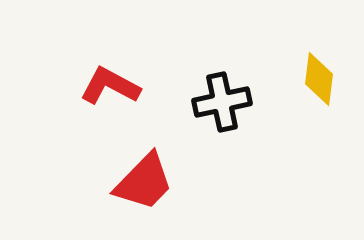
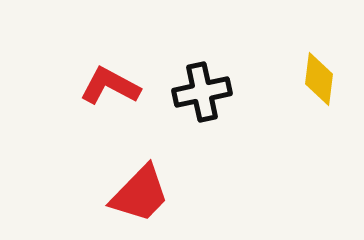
black cross: moved 20 px left, 10 px up
red trapezoid: moved 4 px left, 12 px down
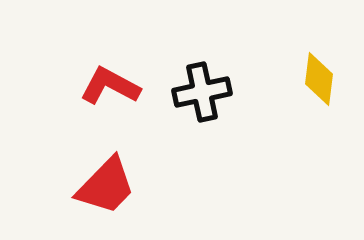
red trapezoid: moved 34 px left, 8 px up
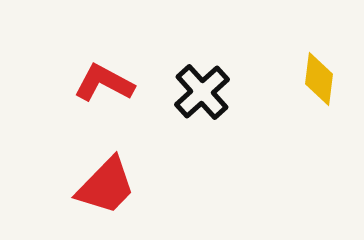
red L-shape: moved 6 px left, 3 px up
black cross: rotated 30 degrees counterclockwise
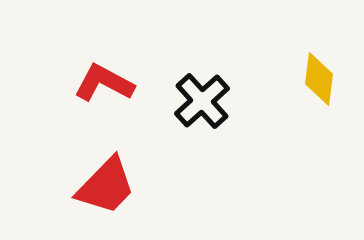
black cross: moved 9 px down
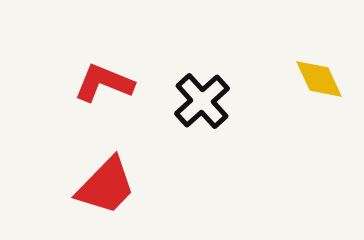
yellow diamond: rotated 32 degrees counterclockwise
red L-shape: rotated 6 degrees counterclockwise
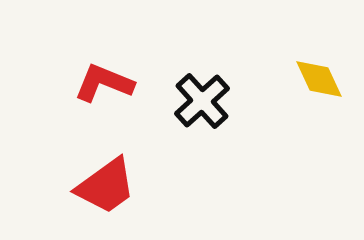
red trapezoid: rotated 10 degrees clockwise
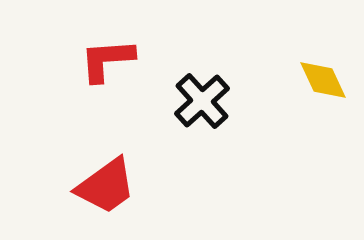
yellow diamond: moved 4 px right, 1 px down
red L-shape: moved 3 px right, 23 px up; rotated 26 degrees counterclockwise
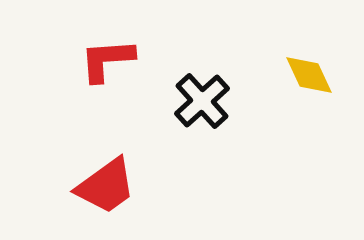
yellow diamond: moved 14 px left, 5 px up
